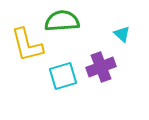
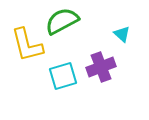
green semicircle: rotated 24 degrees counterclockwise
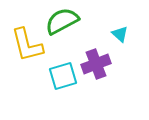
cyan triangle: moved 2 px left
purple cross: moved 5 px left, 3 px up
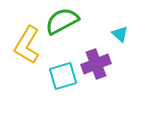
yellow L-shape: rotated 45 degrees clockwise
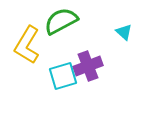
green semicircle: moved 1 px left
cyan triangle: moved 4 px right, 2 px up
purple cross: moved 8 px left, 2 px down
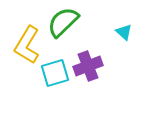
green semicircle: moved 2 px right, 1 px down; rotated 16 degrees counterclockwise
cyan square: moved 8 px left, 3 px up
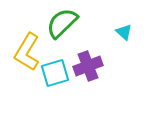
green semicircle: moved 1 px left, 1 px down
yellow L-shape: moved 7 px down
